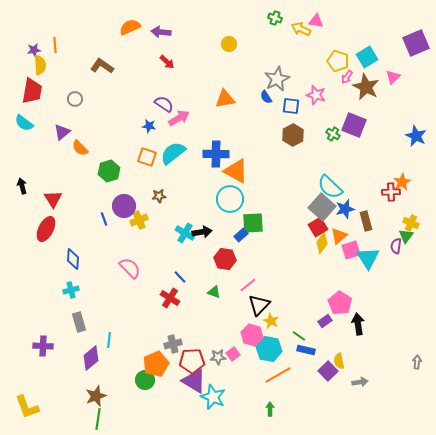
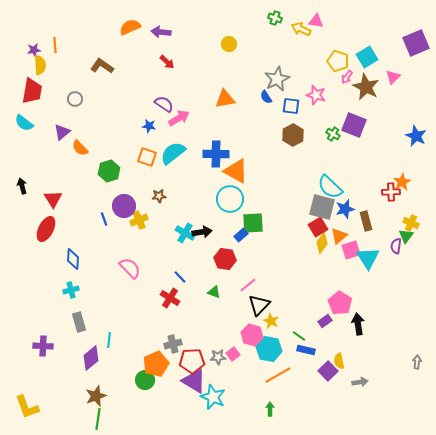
gray square at (322, 207): rotated 28 degrees counterclockwise
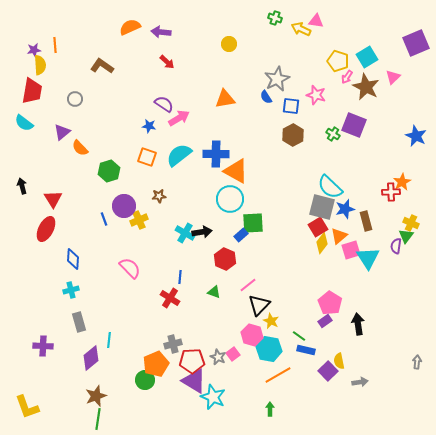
cyan semicircle at (173, 153): moved 6 px right, 2 px down
red hexagon at (225, 259): rotated 15 degrees clockwise
blue line at (180, 277): rotated 48 degrees clockwise
pink pentagon at (340, 303): moved 10 px left
gray star at (218, 357): rotated 28 degrees clockwise
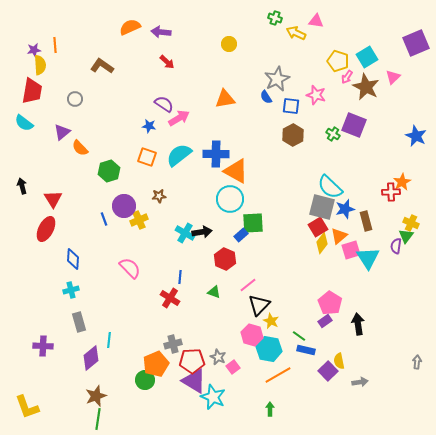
yellow arrow at (301, 29): moved 5 px left, 4 px down
pink square at (233, 354): moved 13 px down
